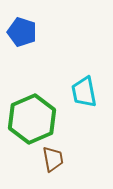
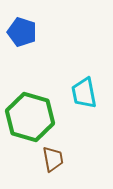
cyan trapezoid: moved 1 px down
green hexagon: moved 2 px left, 2 px up; rotated 21 degrees counterclockwise
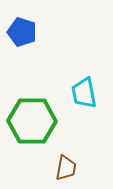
green hexagon: moved 2 px right, 4 px down; rotated 15 degrees counterclockwise
brown trapezoid: moved 13 px right, 9 px down; rotated 20 degrees clockwise
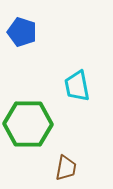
cyan trapezoid: moved 7 px left, 7 px up
green hexagon: moved 4 px left, 3 px down
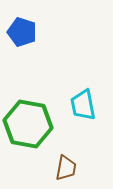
cyan trapezoid: moved 6 px right, 19 px down
green hexagon: rotated 9 degrees clockwise
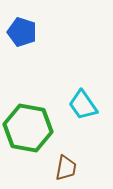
cyan trapezoid: rotated 24 degrees counterclockwise
green hexagon: moved 4 px down
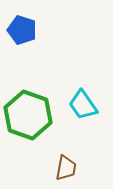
blue pentagon: moved 2 px up
green hexagon: moved 13 px up; rotated 9 degrees clockwise
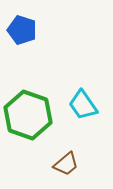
brown trapezoid: moved 4 px up; rotated 40 degrees clockwise
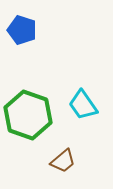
brown trapezoid: moved 3 px left, 3 px up
